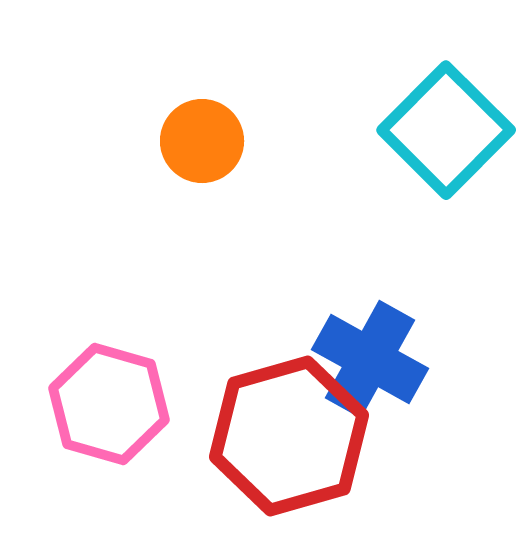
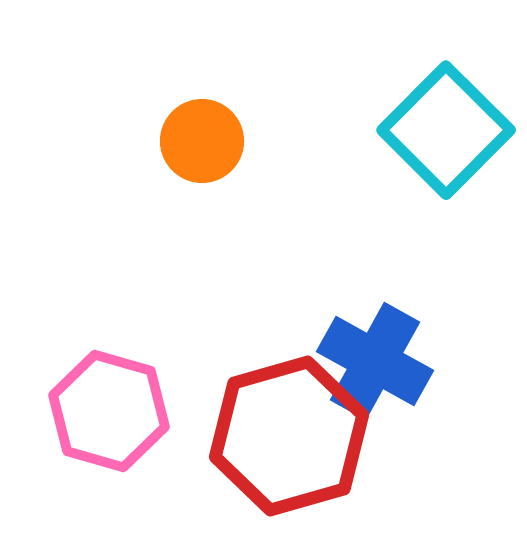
blue cross: moved 5 px right, 2 px down
pink hexagon: moved 7 px down
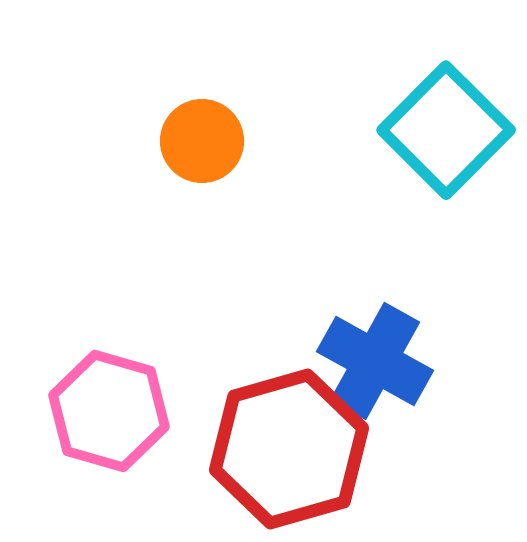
red hexagon: moved 13 px down
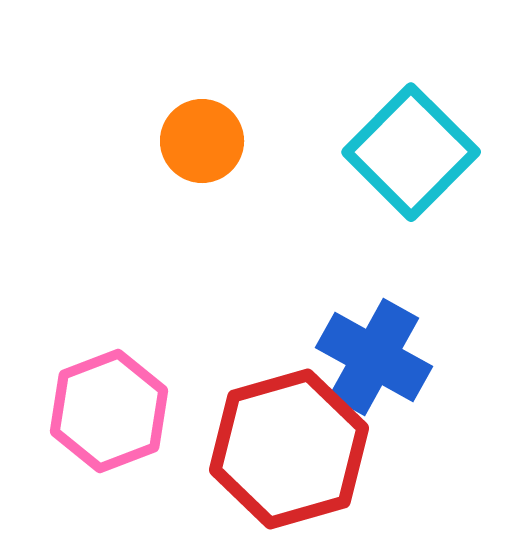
cyan square: moved 35 px left, 22 px down
blue cross: moved 1 px left, 4 px up
pink hexagon: rotated 23 degrees clockwise
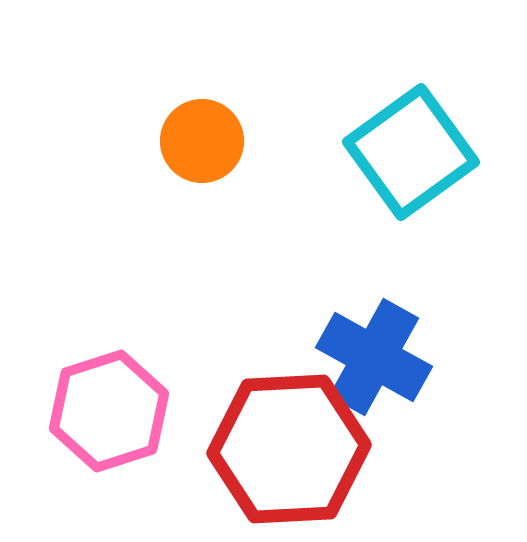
cyan square: rotated 9 degrees clockwise
pink hexagon: rotated 3 degrees clockwise
red hexagon: rotated 13 degrees clockwise
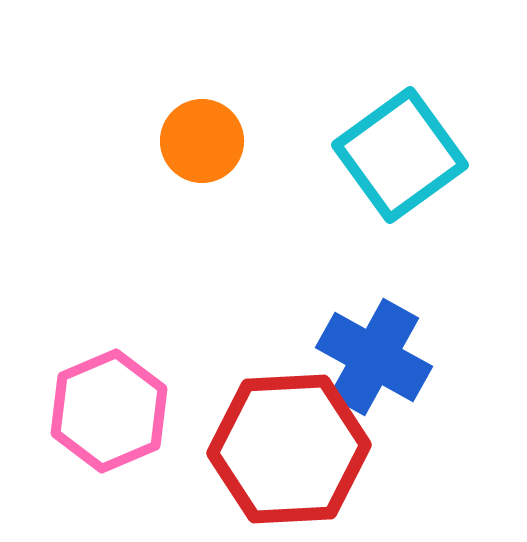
cyan square: moved 11 px left, 3 px down
pink hexagon: rotated 5 degrees counterclockwise
